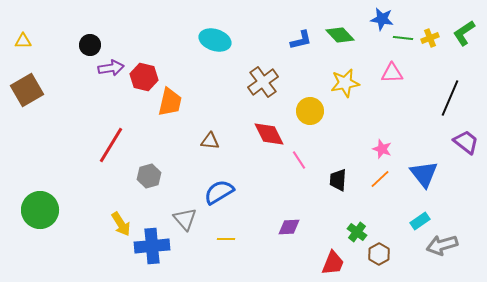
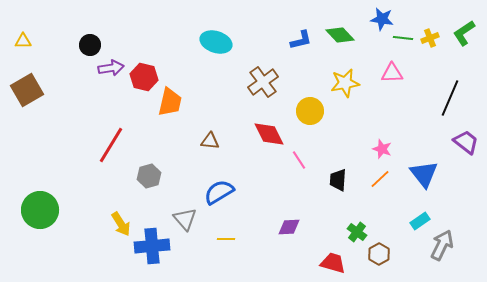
cyan ellipse: moved 1 px right, 2 px down
gray arrow: rotated 132 degrees clockwise
red trapezoid: rotated 96 degrees counterclockwise
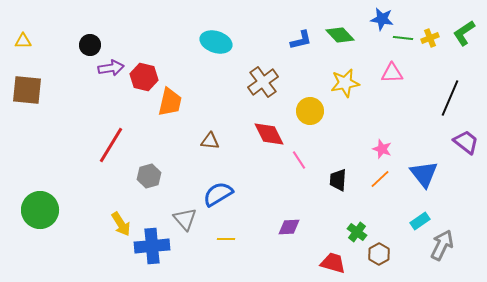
brown square: rotated 36 degrees clockwise
blue semicircle: moved 1 px left, 2 px down
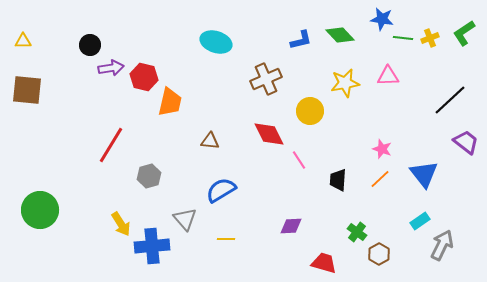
pink triangle: moved 4 px left, 3 px down
brown cross: moved 3 px right, 3 px up; rotated 12 degrees clockwise
black line: moved 2 px down; rotated 24 degrees clockwise
blue semicircle: moved 3 px right, 4 px up
purple diamond: moved 2 px right, 1 px up
red trapezoid: moved 9 px left
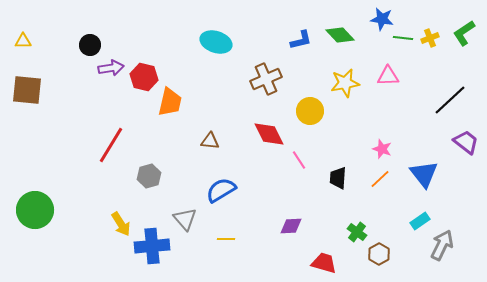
black trapezoid: moved 2 px up
green circle: moved 5 px left
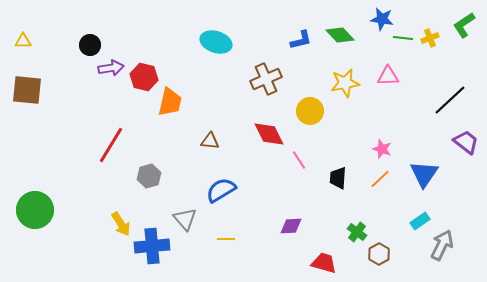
green L-shape: moved 8 px up
blue triangle: rotated 12 degrees clockwise
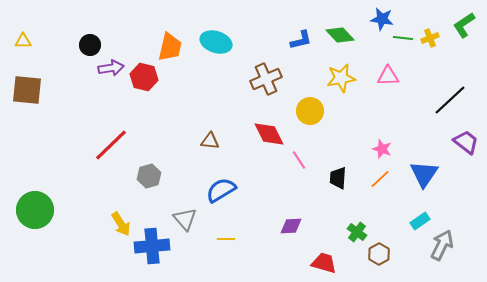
yellow star: moved 4 px left, 5 px up
orange trapezoid: moved 55 px up
red line: rotated 15 degrees clockwise
